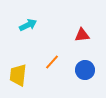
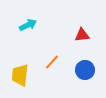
yellow trapezoid: moved 2 px right
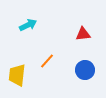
red triangle: moved 1 px right, 1 px up
orange line: moved 5 px left, 1 px up
yellow trapezoid: moved 3 px left
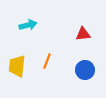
cyan arrow: rotated 12 degrees clockwise
orange line: rotated 21 degrees counterclockwise
yellow trapezoid: moved 9 px up
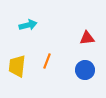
red triangle: moved 4 px right, 4 px down
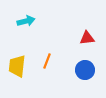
cyan arrow: moved 2 px left, 4 px up
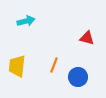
red triangle: rotated 21 degrees clockwise
orange line: moved 7 px right, 4 px down
blue circle: moved 7 px left, 7 px down
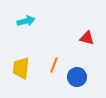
yellow trapezoid: moved 4 px right, 2 px down
blue circle: moved 1 px left
